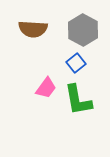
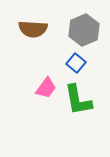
gray hexagon: moved 1 px right; rotated 8 degrees clockwise
blue square: rotated 12 degrees counterclockwise
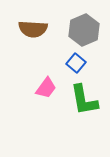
green L-shape: moved 6 px right
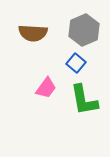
brown semicircle: moved 4 px down
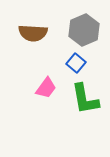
green L-shape: moved 1 px right, 1 px up
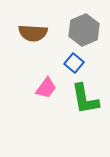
blue square: moved 2 px left
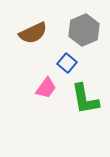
brown semicircle: rotated 28 degrees counterclockwise
blue square: moved 7 px left
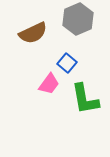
gray hexagon: moved 6 px left, 11 px up
pink trapezoid: moved 3 px right, 4 px up
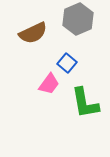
green L-shape: moved 4 px down
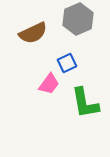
blue square: rotated 24 degrees clockwise
